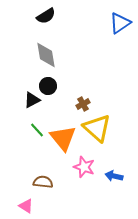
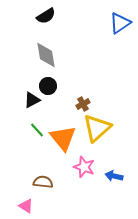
yellow triangle: rotated 36 degrees clockwise
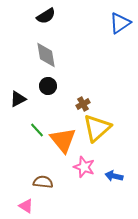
black triangle: moved 14 px left, 1 px up
orange triangle: moved 2 px down
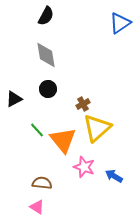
black semicircle: rotated 30 degrees counterclockwise
black circle: moved 3 px down
black triangle: moved 4 px left
blue arrow: rotated 18 degrees clockwise
brown semicircle: moved 1 px left, 1 px down
pink triangle: moved 11 px right, 1 px down
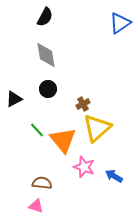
black semicircle: moved 1 px left, 1 px down
pink triangle: moved 1 px left, 1 px up; rotated 14 degrees counterclockwise
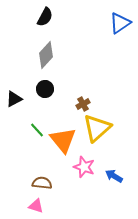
gray diamond: rotated 52 degrees clockwise
black circle: moved 3 px left
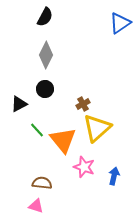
gray diamond: rotated 16 degrees counterclockwise
black triangle: moved 5 px right, 5 px down
blue arrow: rotated 72 degrees clockwise
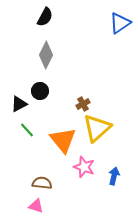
black circle: moved 5 px left, 2 px down
green line: moved 10 px left
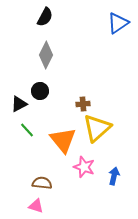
blue triangle: moved 2 px left
brown cross: rotated 24 degrees clockwise
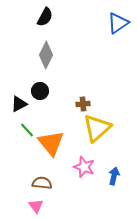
orange triangle: moved 12 px left, 3 px down
pink triangle: rotated 35 degrees clockwise
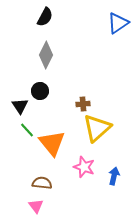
black triangle: moved 1 px right, 2 px down; rotated 36 degrees counterclockwise
orange triangle: moved 1 px right
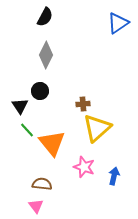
brown semicircle: moved 1 px down
